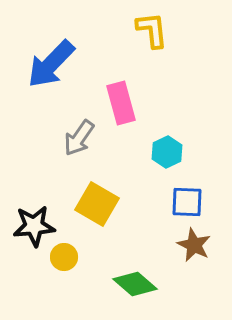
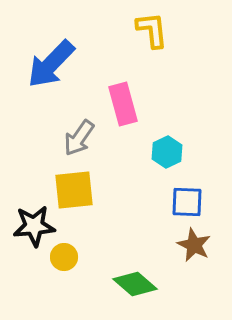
pink rectangle: moved 2 px right, 1 px down
yellow square: moved 23 px left, 14 px up; rotated 36 degrees counterclockwise
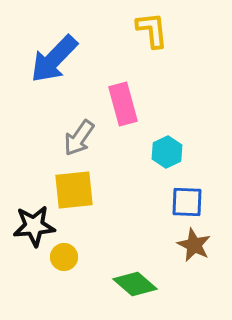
blue arrow: moved 3 px right, 5 px up
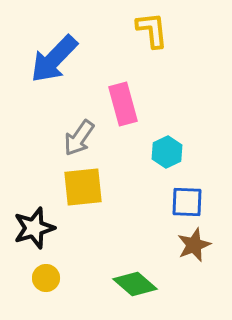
yellow square: moved 9 px right, 3 px up
black star: moved 2 px down; rotated 12 degrees counterclockwise
brown star: rotated 24 degrees clockwise
yellow circle: moved 18 px left, 21 px down
